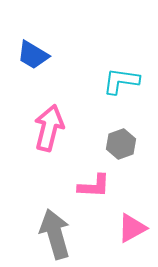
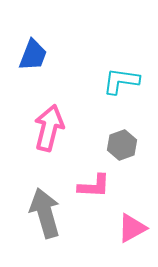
blue trapezoid: rotated 100 degrees counterclockwise
gray hexagon: moved 1 px right, 1 px down
gray arrow: moved 10 px left, 21 px up
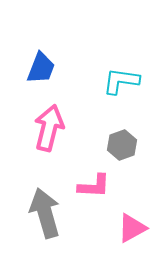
blue trapezoid: moved 8 px right, 13 px down
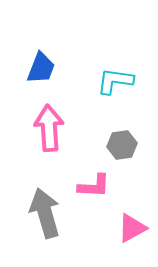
cyan L-shape: moved 6 px left
pink arrow: rotated 18 degrees counterclockwise
gray hexagon: rotated 12 degrees clockwise
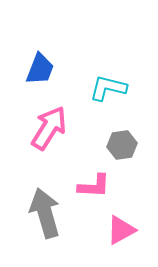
blue trapezoid: moved 1 px left, 1 px down
cyan L-shape: moved 7 px left, 7 px down; rotated 6 degrees clockwise
pink arrow: rotated 36 degrees clockwise
pink triangle: moved 11 px left, 2 px down
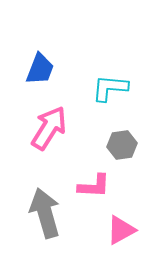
cyan L-shape: moved 2 px right; rotated 9 degrees counterclockwise
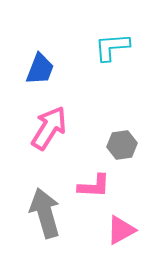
cyan L-shape: moved 2 px right, 41 px up; rotated 9 degrees counterclockwise
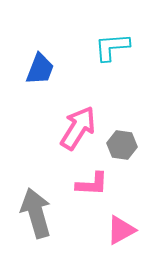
pink arrow: moved 29 px right
gray hexagon: rotated 16 degrees clockwise
pink L-shape: moved 2 px left, 2 px up
gray arrow: moved 9 px left
